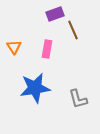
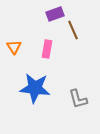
blue star: rotated 16 degrees clockwise
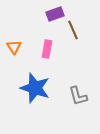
blue star: rotated 12 degrees clockwise
gray L-shape: moved 3 px up
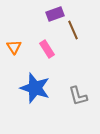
pink rectangle: rotated 42 degrees counterclockwise
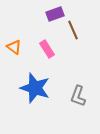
orange triangle: rotated 21 degrees counterclockwise
gray L-shape: rotated 35 degrees clockwise
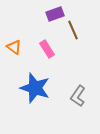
gray L-shape: rotated 15 degrees clockwise
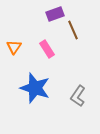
orange triangle: rotated 28 degrees clockwise
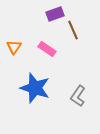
pink rectangle: rotated 24 degrees counterclockwise
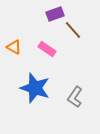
brown line: rotated 18 degrees counterclockwise
orange triangle: rotated 35 degrees counterclockwise
gray L-shape: moved 3 px left, 1 px down
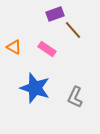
gray L-shape: rotated 10 degrees counterclockwise
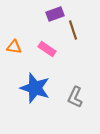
brown line: rotated 24 degrees clockwise
orange triangle: rotated 21 degrees counterclockwise
